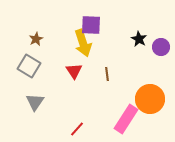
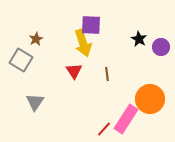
gray square: moved 8 px left, 6 px up
red line: moved 27 px right
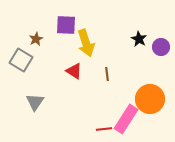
purple square: moved 25 px left
yellow arrow: moved 3 px right
red triangle: rotated 24 degrees counterclockwise
red line: rotated 42 degrees clockwise
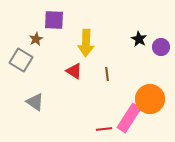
purple square: moved 12 px left, 5 px up
yellow arrow: rotated 20 degrees clockwise
gray triangle: rotated 30 degrees counterclockwise
pink rectangle: moved 3 px right, 1 px up
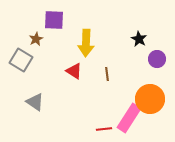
purple circle: moved 4 px left, 12 px down
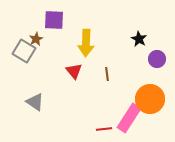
gray square: moved 3 px right, 9 px up
red triangle: rotated 18 degrees clockwise
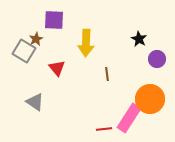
red triangle: moved 17 px left, 3 px up
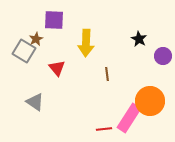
purple circle: moved 6 px right, 3 px up
orange circle: moved 2 px down
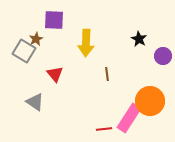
red triangle: moved 2 px left, 6 px down
